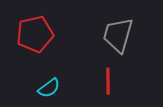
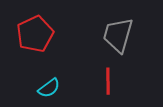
red pentagon: rotated 12 degrees counterclockwise
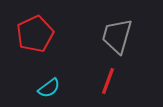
gray trapezoid: moved 1 px left, 1 px down
red line: rotated 20 degrees clockwise
